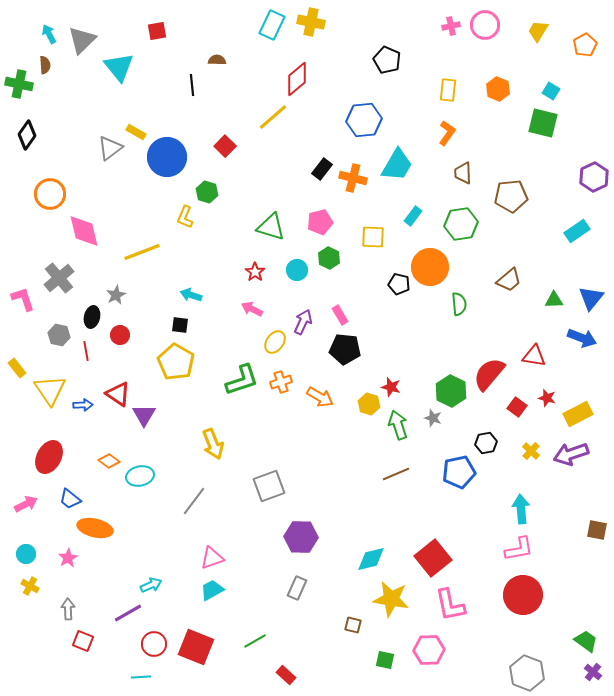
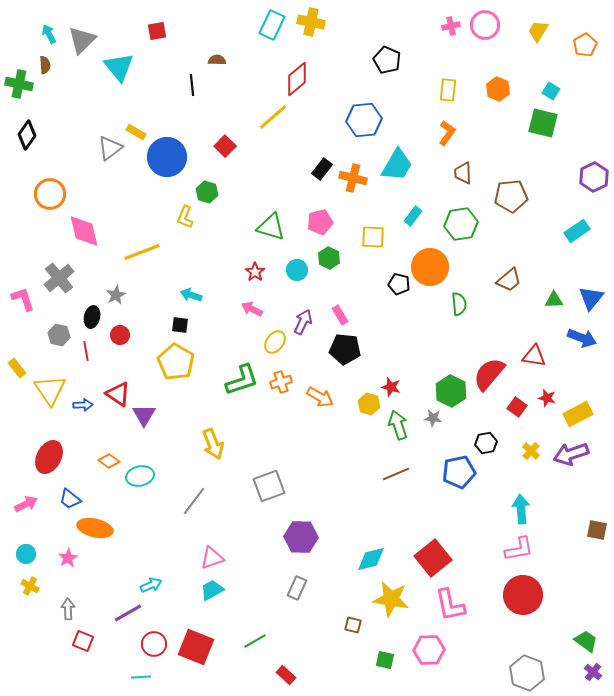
gray star at (433, 418): rotated 12 degrees counterclockwise
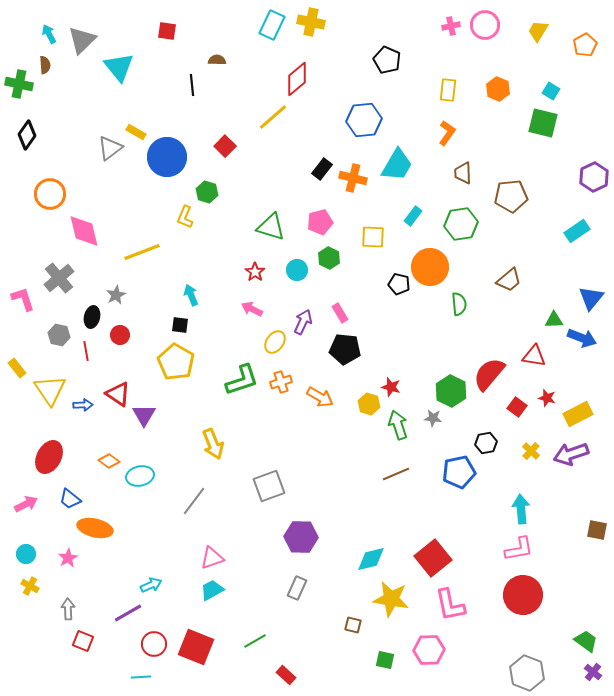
red square at (157, 31): moved 10 px right; rotated 18 degrees clockwise
cyan arrow at (191, 295): rotated 50 degrees clockwise
green triangle at (554, 300): moved 20 px down
pink rectangle at (340, 315): moved 2 px up
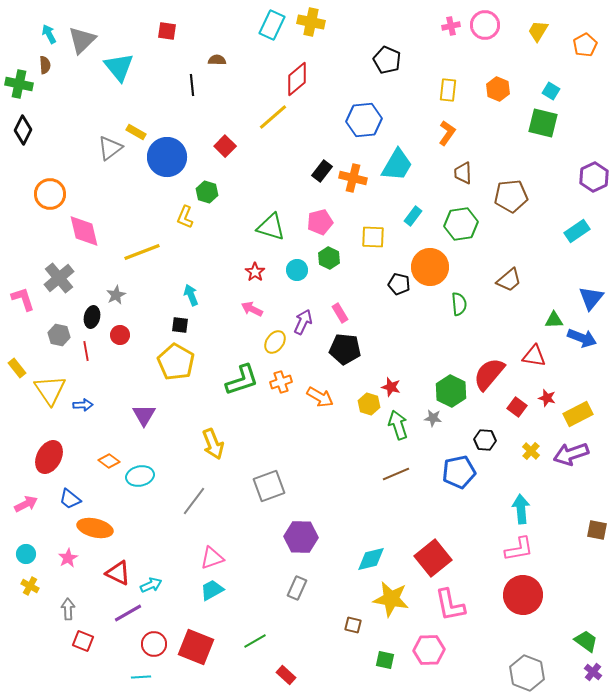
black diamond at (27, 135): moved 4 px left, 5 px up; rotated 8 degrees counterclockwise
black rectangle at (322, 169): moved 2 px down
red triangle at (118, 394): moved 179 px down; rotated 8 degrees counterclockwise
black hexagon at (486, 443): moved 1 px left, 3 px up; rotated 15 degrees clockwise
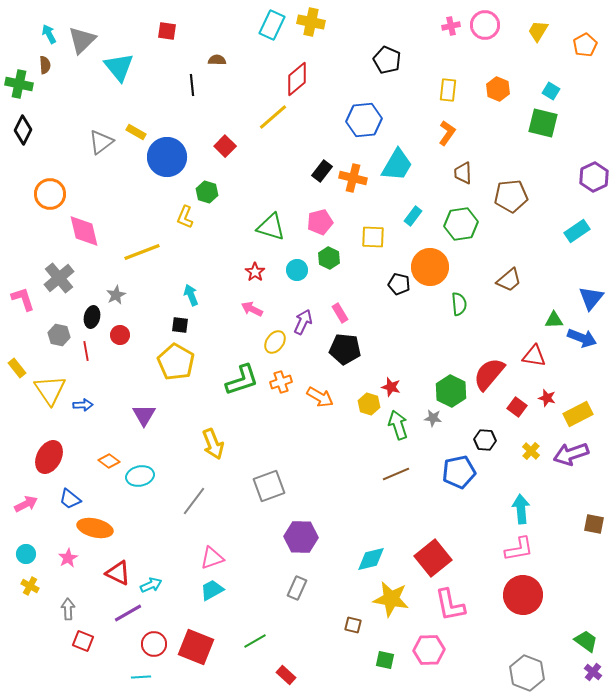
gray triangle at (110, 148): moved 9 px left, 6 px up
brown square at (597, 530): moved 3 px left, 6 px up
